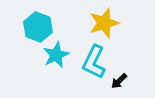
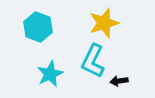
cyan star: moved 6 px left, 19 px down
cyan L-shape: moved 1 px left, 1 px up
black arrow: rotated 36 degrees clockwise
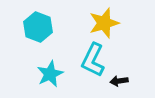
cyan L-shape: moved 1 px up
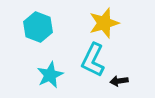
cyan star: moved 1 px down
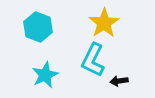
yellow star: rotated 16 degrees counterclockwise
cyan star: moved 5 px left
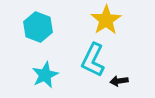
yellow star: moved 2 px right, 3 px up
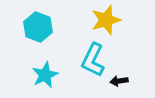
yellow star: rotated 16 degrees clockwise
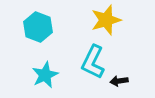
cyan L-shape: moved 2 px down
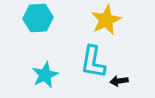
yellow star: rotated 8 degrees counterclockwise
cyan hexagon: moved 9 px up; rotated 24 degrees counterclockwise
cyan L-shape: rotated 16 degrees counterclockwise
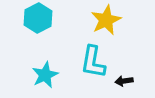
cyan hexagon: rotated 24 degrees counterclockwise
black arrow: moved 5 px right
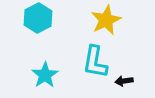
cyan L-shape: moved 2 px right
cyan star: rotated 8 degrees counterclockwise
